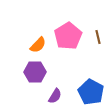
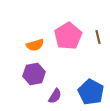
orange semicircle: moved 3 px left; rotated 30 degrees clockwise
purple hexagon: moved 1 px left, 2 px down; rotated 10 degrees counterclockwise
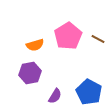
brown line: moved 2 px down; rotated 48 degrees counterclockwise
purple hexagon: moved 4 px left, 1 px up
blue pentagon: moved 2 px left
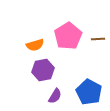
brown line: rotated 32 degrees counterclockwise
purple hexagon: moved 13 px right, 3 px up
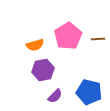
blue pentagon: rotated 15 degrees counterclockwise
purple semicircle: rotated 14 degrees clockwise
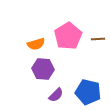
orange semicircle: moved 1 px right, 1 px up
purple hexagon: moved 1 px up; rotated 15 degrees clockwise
blue pentagon: moved 1 px left
purple semicircle: moved 1 px right, 1 px up
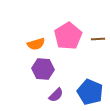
blue pentagon: moved 2 px right; rotated 10 degrees clockwise
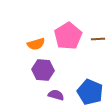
purple hexagon: moved 1 px down
purple semicircle: rotated 119 degrees counterclockwise
